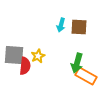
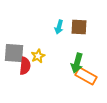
cyan arrow: moved 2 px left, 2 px down
gray square: moved 2 px up
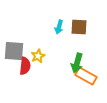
gray square: moved 2 px up
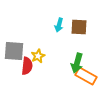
cyan arrow: moved 2 px up
red semicircle: moved 2 px right
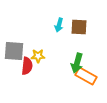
yellow star: rotated 24 degrees clockwise
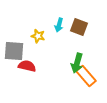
brown square: rotated 18 degrees clockwise
yellow star: moved 20 px up; rotated 16 degrees clockwise
red semicircle: rotated 84 degrees counterclockwise
orange rectangle: rotated 20 degrees clockwise
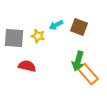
cyan arrow: moved 3 px left; rotated 48 degrees clockwise
gray square: moved 13 px up
green arrow: moved 1 px right, 2 px up
orange rectangle: moved 2 px right, 2 px up
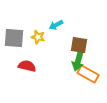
brown square: moved 18 px down; rotated 12 degrees counterclockwise
yellow star: moved 1 px down
orange rectangle: rotated 20 degrees counterclockwise
